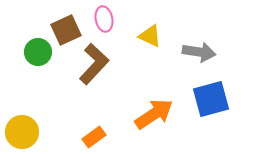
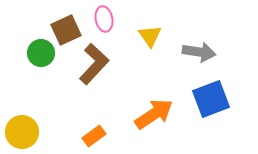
yellow triangle: rotated 30 degrees clockwise
green circle: moved 3 px right, 1 px down
blue square: rotated 6 degrees counterclockwise
orange rectangle: moved 1 px up
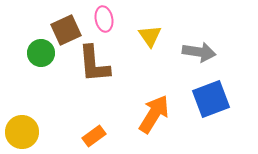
brown L-shape: rotated 132 degrees clockwise
orange arrow: rotated 24 degrees counterclockwise
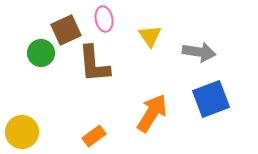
orange arrow: moved 2 px left, 1 px up
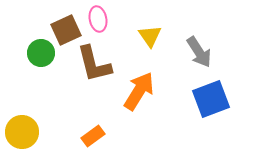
pink ellipse: moved 6 px left
gray arrow: rotated 48 degrees clockwise
brown L-shape: rotated 9 degrees counterclockwise
orange arrow: moved 13 px left, 22 px up
orange rectangle: moved 1 px left
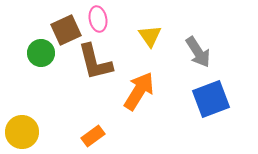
gray arrow: moved 1 px left
brown L-shape: moved 1 px right, 2 px up
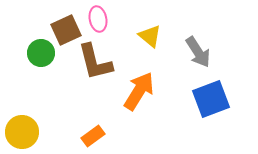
yellow triangle: rotated 15 degrees counterclockwise
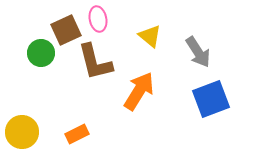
orange rectangle: moved 16 px left, 2 px up; rotated 10 degrees clockwise
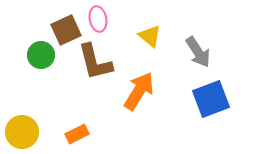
green circle: moved 2 px down
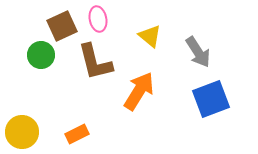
brown square: moved 4 px left, 4 px up
